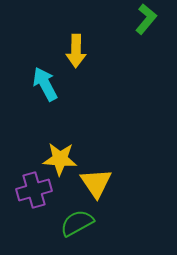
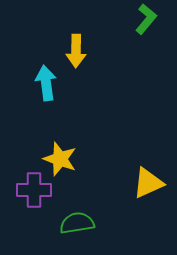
cyan arrow: moved 1 px right, 1 px up; rotated 20 degrees clockwise
yellow star: rotated 16 degrees clockwise
yellow triangle: moved 52 px right; rotated 40 degrees clockwise
purple cross: rotated 16 degrees clockwise
green semicircle: rotated 20 degrees clockwise
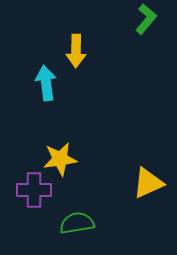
yellow star: rotated 28 degrees counterclockwise
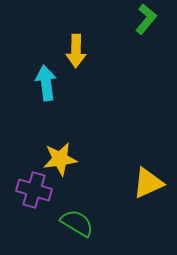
purple cross: rotated 16 degrees clockwise
green semicircle: rotated 40 degrees clockwise
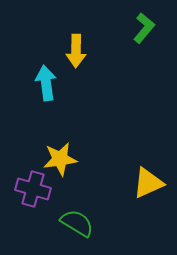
green L-shape: moved 2 px left, 9 px down
purple cross: moved 1 px left, 1 px up
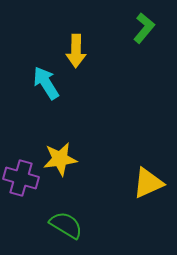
cyan arrow: rotated 24 degrees counterclockwise
purple cross: moved 12 px left, 11 px up
green semicircle: moved 11 px left, 2 px down
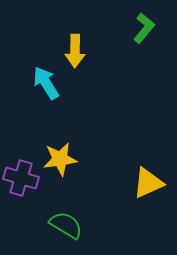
yellow arrow: moved 1 px left
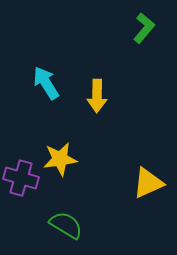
yellow arrow: moved 22 px right, 45 px down
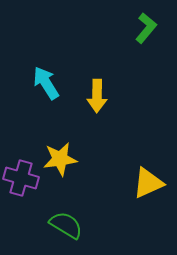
green L-shape: moved 2 px right
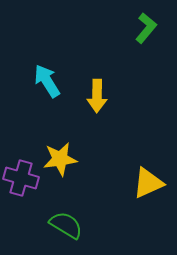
cyan arrow: moved 1 px right, 2 px up
